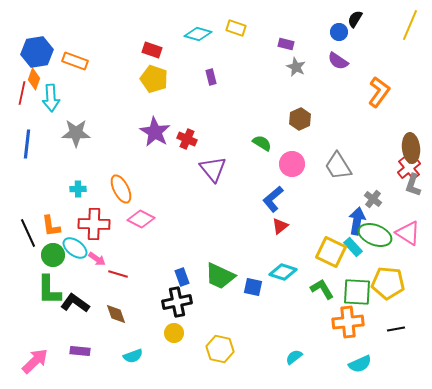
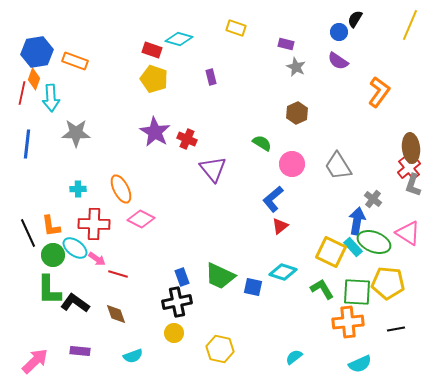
cyan diamond at (198, 34): moved 19 px left, 5 px down
brown hexagon at (300, 119): moved 3 px left, 6 px up
green ellipse at (375, 235): moved 1 px left, 7 px down
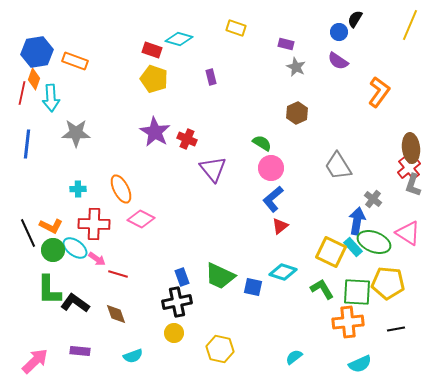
pink circle at (292, 164): moved 21 px left, 4 px down
orange L-shape at (51, 226): rotated 55 degrees counterclockwise
green circle at (53, 255): moved 5 px up
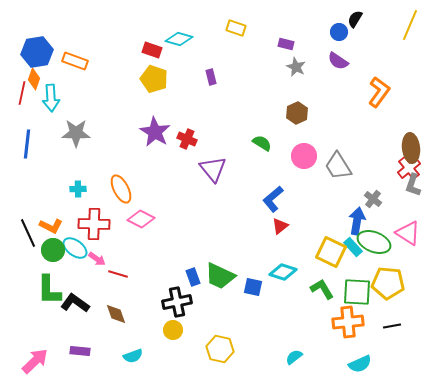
pink circle at (271, 168): moved 33 px right, 12 px up
blue rectangle at (182, 277): moved 11 px right
black line at (396, 329): moved 4 px left, 3 px up
yellow circle at (174, 333): moved 1 px left, 3 px up
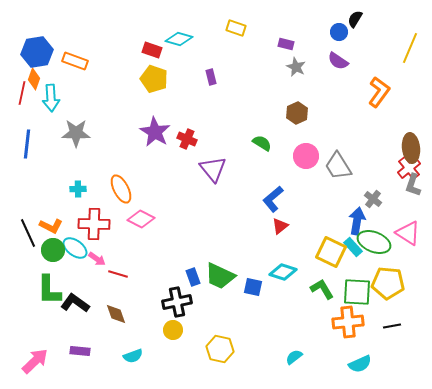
yellow line at (410, 25): moved 23 px down
pink circle at (304, 156): moved 2 px right
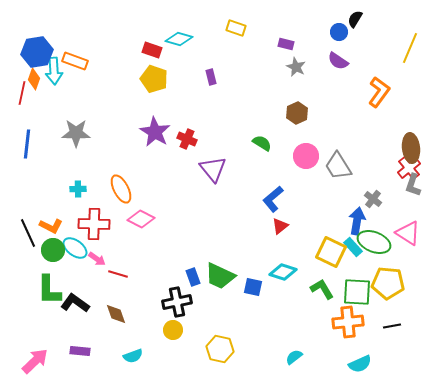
cyan arrow at (51, 98): moved 3 px right, 27 px up
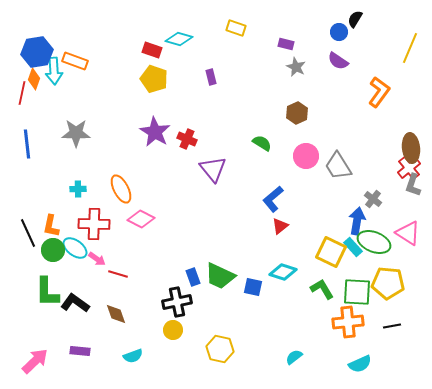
blue line at (27, 144): rotated 12 degrees counterclockwise
orange L-shape at (51, 226): rotated 75 degrees clockwise
green L-shape at (49, 290): moved 2 px left, 2 px down
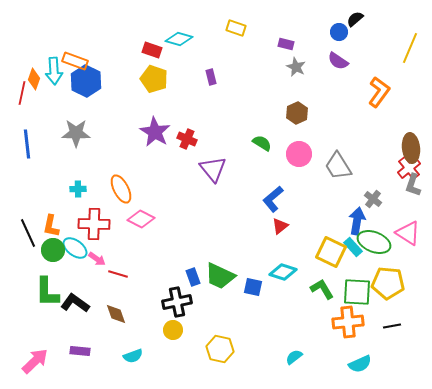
black semicircle at (355, 19): rotated 18 degrees clockwise
blue hexagon at (37, 52): moved 49 px right, 29 px down; rotated 24 degrees counterclockwise
pink circle at (306, 156): moved 7 px left, 2 px up
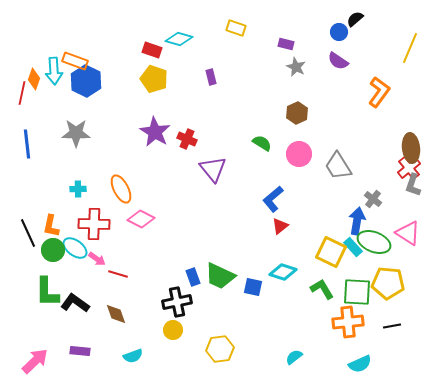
yellow hexagon at (220, 349): rotated 20 degrees counterclockwise
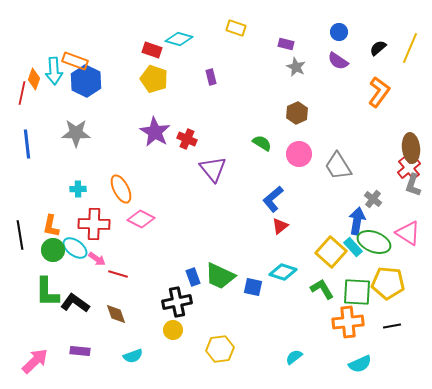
black semicircle at (355, 19): moved 23 px right, 29 px down
black line at (28, 233): moved 8 px left, 2 px down; rotated 16 degrees clockwise
yellow square at (331, 252): rotated 16 degrees clockwise
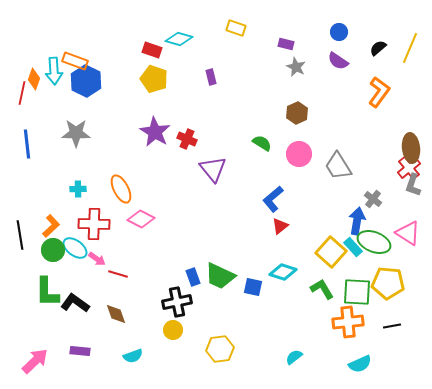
orange L-shape at (51, 226): rotated 145 degrees counterclockwise
